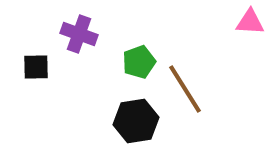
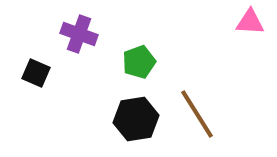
black square: moved 6 px down; rotated 24 degrees clockwise
brown line: moved 12 px right, 25 px down
black hexagon: moved 2 px up
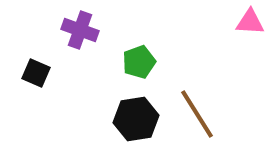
purple cross: moved 1 px right, 4 px up
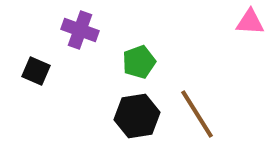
black square: moved 2 px up
black hexagon: moved 1 px right, 3 px up
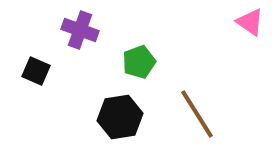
pink triangle: rotated 32 degrees clockwise
black hexagon: moved 17 px left, 1 px down
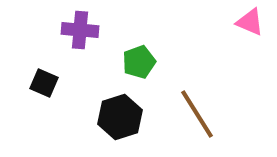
pink triangle: rotated 12 degrees counterclockwise
purple cross: rotated 15 degrees counterclockwise
black square: moved 8 px right, 12 px down
black hexagon: rotated 9 degrees counterclockwise
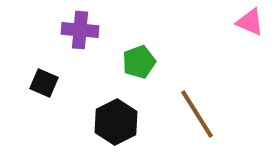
black hexagon: moved 4 px left, 5 px down; rotated 9 degrees counterclockwise
